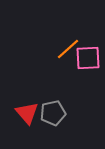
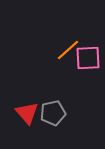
orange line: moved 1 px down
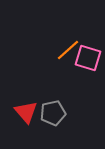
pink square: rotated 20 degrees clockwise
red triangle: moved 1 px left, 1 px up
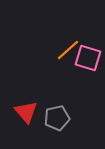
gray pentagon: moved 4 px right, 5 px down
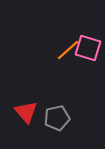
pink square: moved 10 px up
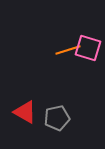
orange line: rotated 25 degrees clockwise
red triangle: moved 1 px left; rotated 20 degrees counterclockwise
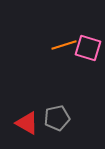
orange line: moved 4 px left, 5 px up
red triangle: moved 2 px right, 11 px down
